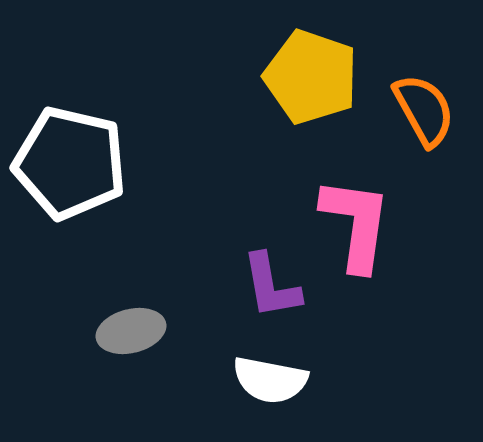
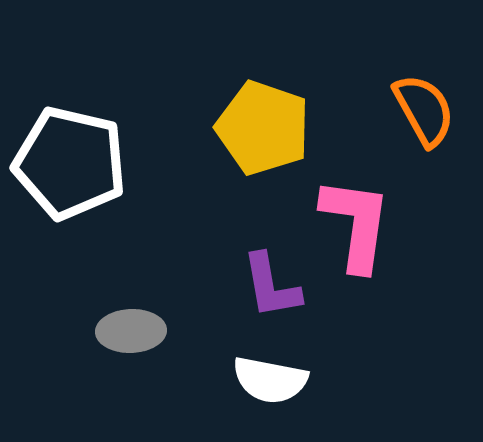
yellow pentagon: moved 48 px left, 51 px down
gray ellipse: rotated 12 degrees clockwise
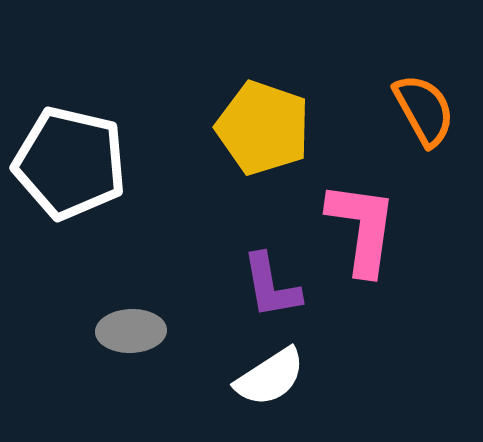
pink L-shape: moved 6 px right, 4 px down
white semicircle: moved 3 px up; rotated 44 degrees counterclockwise
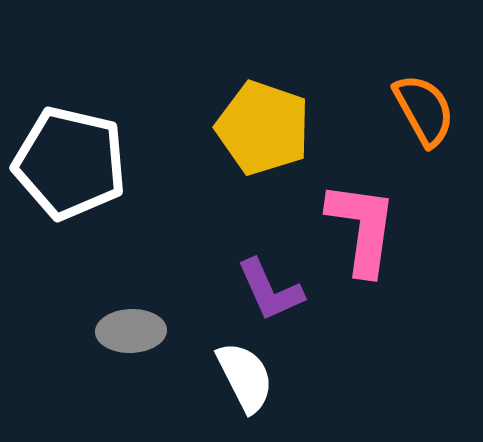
purple L-shape: moved 1 px left, 4 px down; rotated 14 degrees counterclockwise
white semicircle: moved 25 px left; rotated 84 degrees counterclockwise
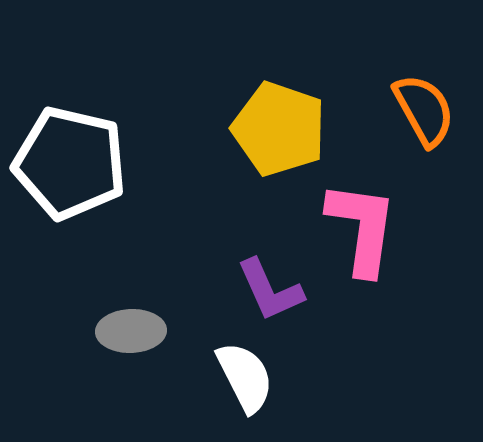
yellow pentagon: moved 16 px right, 1 px down
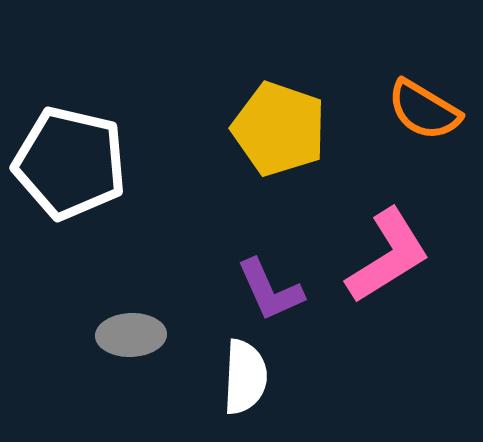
orange semicircle: rotated 150 degrees clockwise
pink L-shape: moved 26 px right, 28 px down; rotated 50 degrees clockwise
gray ellipse: moved 4 px down
white semicircle: rotated 30 degrees clockwise
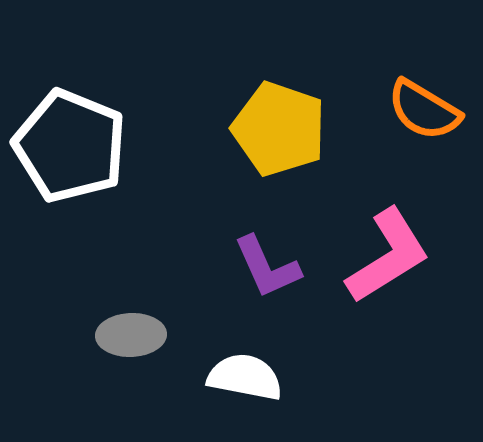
white pentagon: moved 17 px up; rotated 9 degrees clockwise
purple L-shape: moved 3 px left, 23 px up
white semicircle: rotated 82 degrees counterclockwise
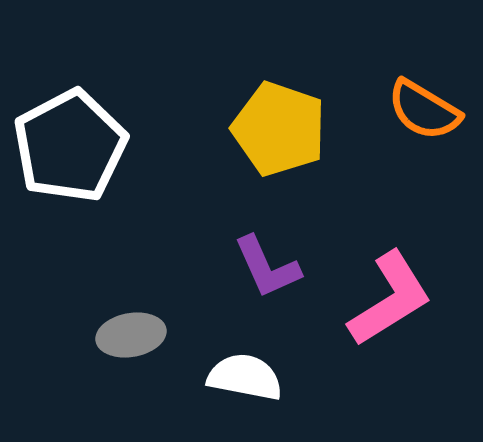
white pentagon: rotated 22 degrees clockwise
pink L-shape: moved 2 px right, 43 px down
gray ellipse: rotated 8 degrees counterclockwise
